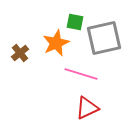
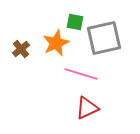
brown cross: moved 1 px right, 4 px up
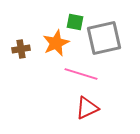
brown cross: rotated 30 degrees clockwise
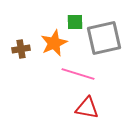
green square: rotated 12 degrees counterclockwise
orange star: moved 2 px left
pink line: moved 3 px left
red triangle: rotated 35 degrees clockwise
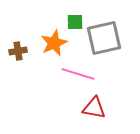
brown cross: moved 3 px left, 2 px down
red triangle: moved 7 px right
